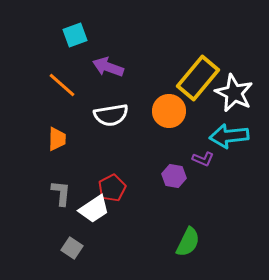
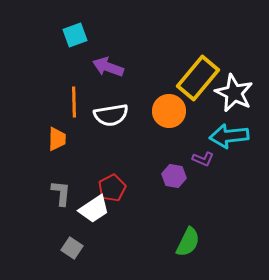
orange line: moved 12 px right, 17 px down; rotated 48 degrees clockwise
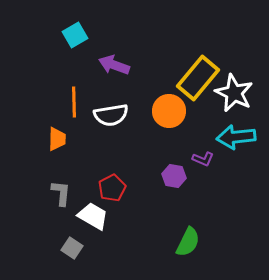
cyan square: rotated 10 degrees counterclockwise
purple arrow: moved 6 px right, 2 px up
cyan arrow: moved 7 px right, 1 px down
white trapezoid: moved 1 px left, 7 px down; rotated 116 degrees counterclockwise
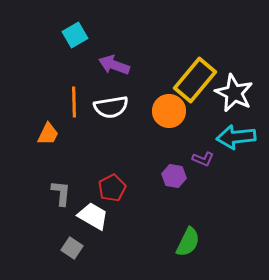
yellow rectangle: moved 3 px left, 2 px down
white semicircle: moved 8 px up
orange trapezoid: moved 9 px left, 5 px up; rotated 25 degrees clockwise
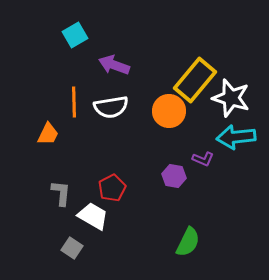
white star: moved 3 px left, 5 px down; rotated 9 degrees counterclockwise
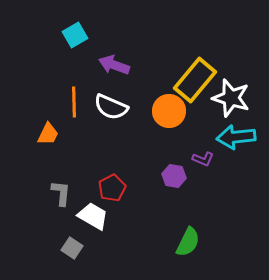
white semicircle: rotated 32 degrees clockwise
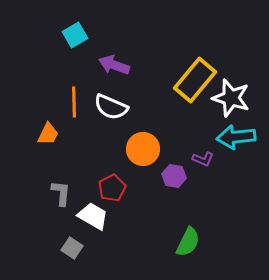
orange circle: moved 26 px left, 38 px down
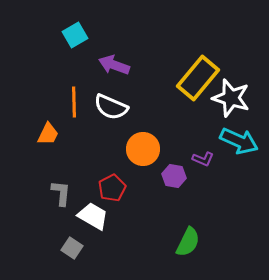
yellow rectangle: moved 3 px right, 2 px up
cyan arrow: moved 3 px right, 4 px down; rotated 150 degrees counterclockwise
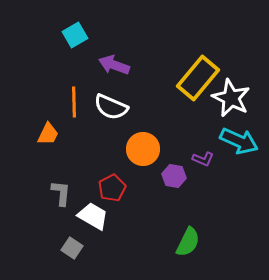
white star: rotated 9 degrees clockwise
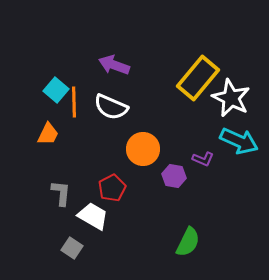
cyan square: moved 19 px left, 55 px down; rotated 20 degrees counterclockwise
